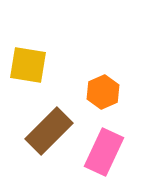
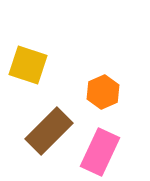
yellow square: rotated 9 degrees clockwise
pink rectangle: moved 4 px left
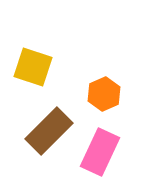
yellow square: moved 5 px right, 2 px down
orange hexagon: moved 1 px right, 2 px down
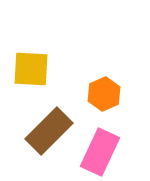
yellow square: moved 2 px left, 2 px down; rotated 15 degrees counterclockwise
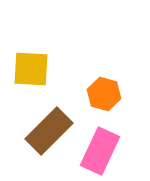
orange hexagon: rotated 20 degrees counterclockwise
pink rectangle: moved 1 px up
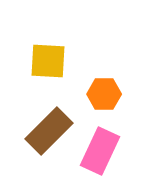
yellow square: moved 17 px right, 8 px up
orange hexagon: rotated 16 degrees counterclockwise
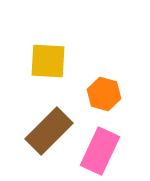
orange hexagon: rotated 16 degrees clockwise
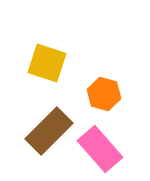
yellow square: moved 1 px left, 2 px down; rotated 15 degrees clockwise
pink rectangle: moved 2 px up; rotated 66 degrees counterclockwise
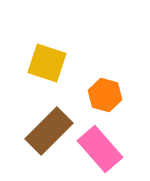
orange hexagon: moved 1 px right, 1 px down
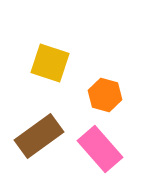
yellow square: moved 3 px right
brown rectangle: moved 10 px left, 5 px down; rotated 9 degrees clockwise
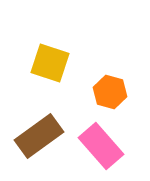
orange hexagon: moved 5 px right, 3 px up
pink rectangle: moved 1 px right, 3 px up
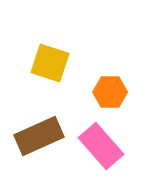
orange hexagon: rotated 16 degrees counterclockwise
brown rectangle: rotated 12 degrees clockwise
